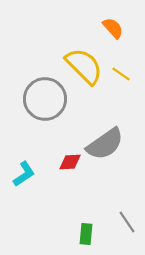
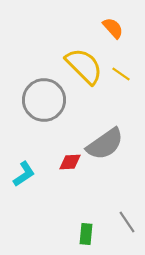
gray circle: moved 1 px left, 1 px down
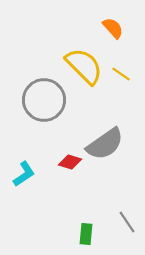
red diamond: rotated 20 degrees clockwise
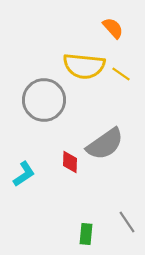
yellow semicircle: rotated 141 degrees clockwise
red diamond: rotated 75 degrees clockwise
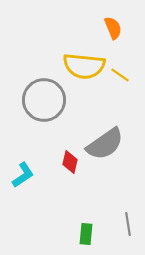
orange semicircle: rotated 20 degrees clockwise
yellow line: moved 1 px left, 1 px down
red diamond: rotated 10 degrees clockwise
cyan L-shape: moved 1 px left, 1 px down
gray line: moved 1 px right, 2 px down; rotated 25 degrees clockwise
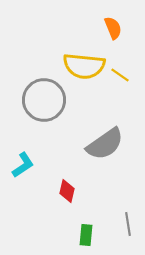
red diamond: moved 3 px left, 29 px down
cyan L-shape: moved 10 px up
green rectangle: moved 1 px down
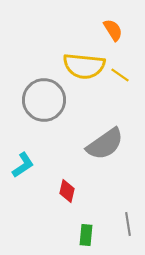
orange semicircle: moved 2 px down; rotated 10 degrees counterclockwise
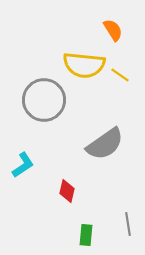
yellow semicircle: moved 1 px up
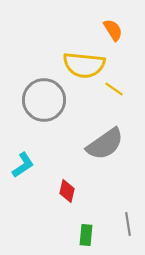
yellow line: moved 6 px left, 14 px down
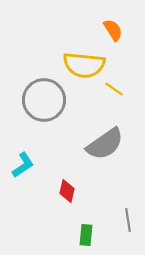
gray line: moved 4 px up
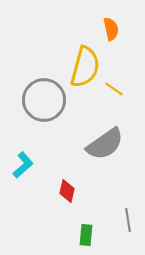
orange semicircle: moved 2 px left, 1 px up; rotated 20 degrees clockwise
yellow semicircle: moved 1 px right, 2 px down; rotated 81 degrees counterclockwise
cyan L-shape: rotated 8 degrees counterclockwise
